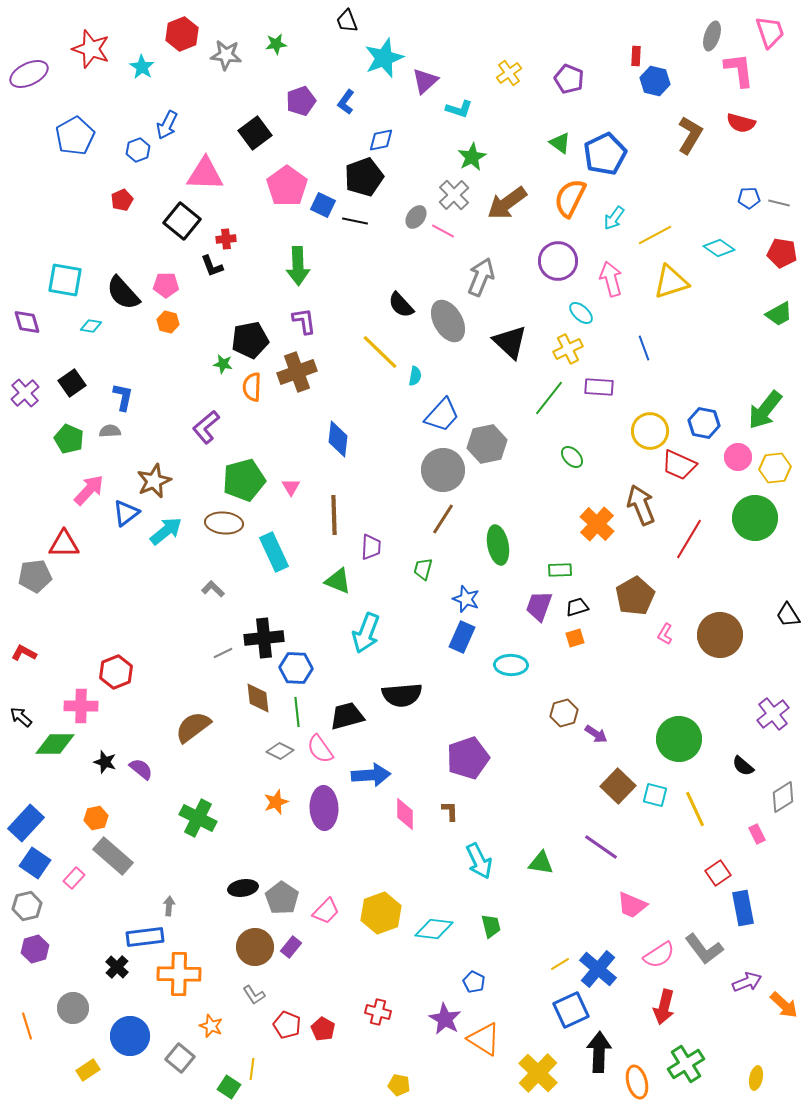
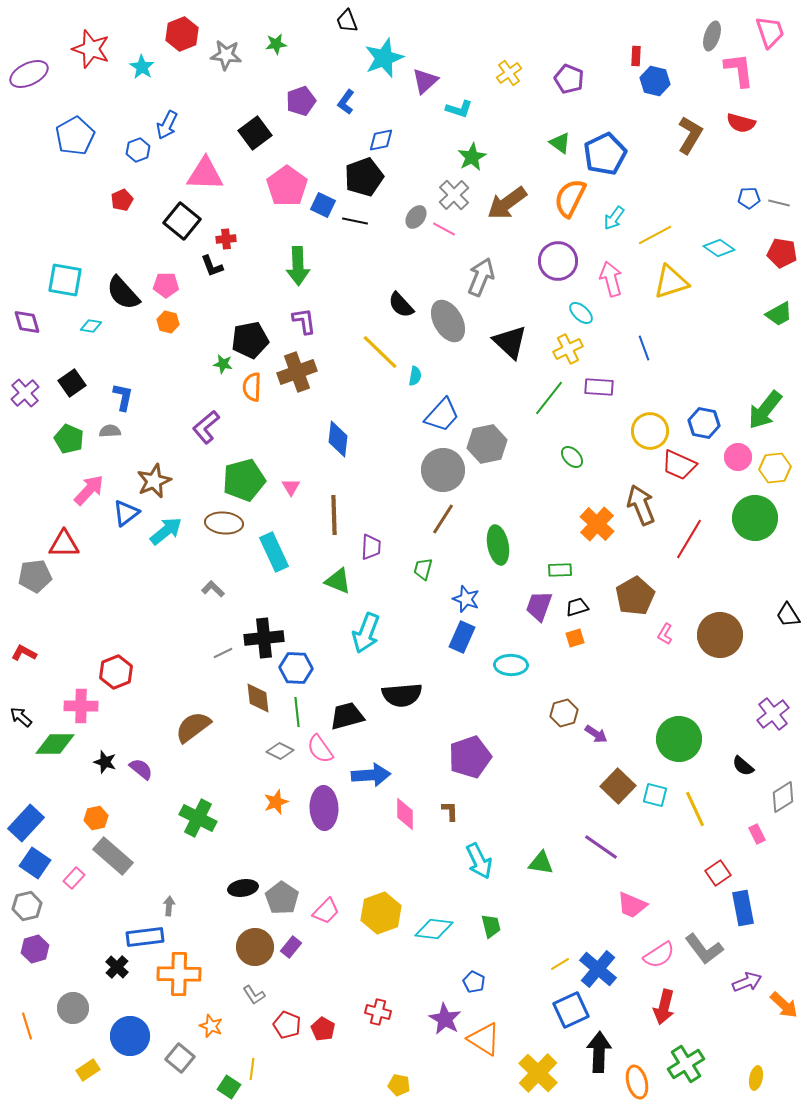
pink line at (443, 231): moved 1 px right, 2 px up
purple pentagon at (468, 758): moved 2 px right, 1 px up
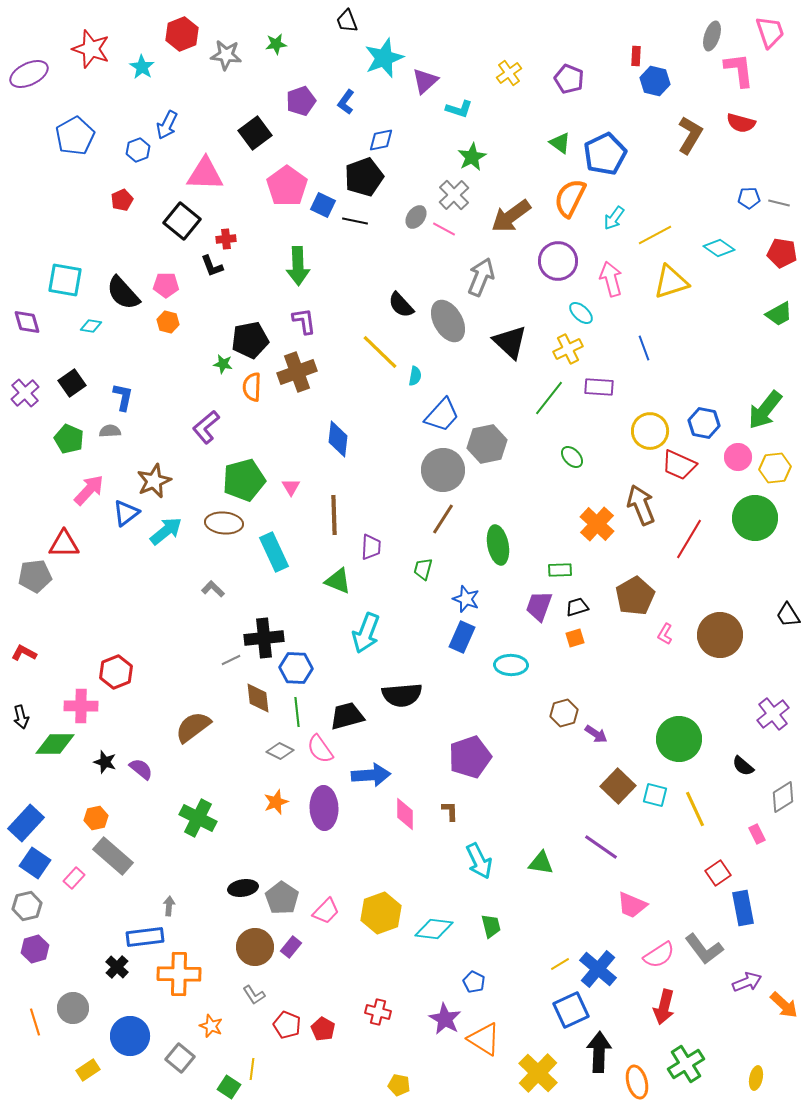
brown arrow at (507, 203): moved 4 px right, 13 px down
gray line at (223, 653): moved 8 px right, 7 px down
black arrow at (21, 717): rotated 145 degrees counterclockwise
orange line at (27, 1026): moved 8 px right, 4 px up
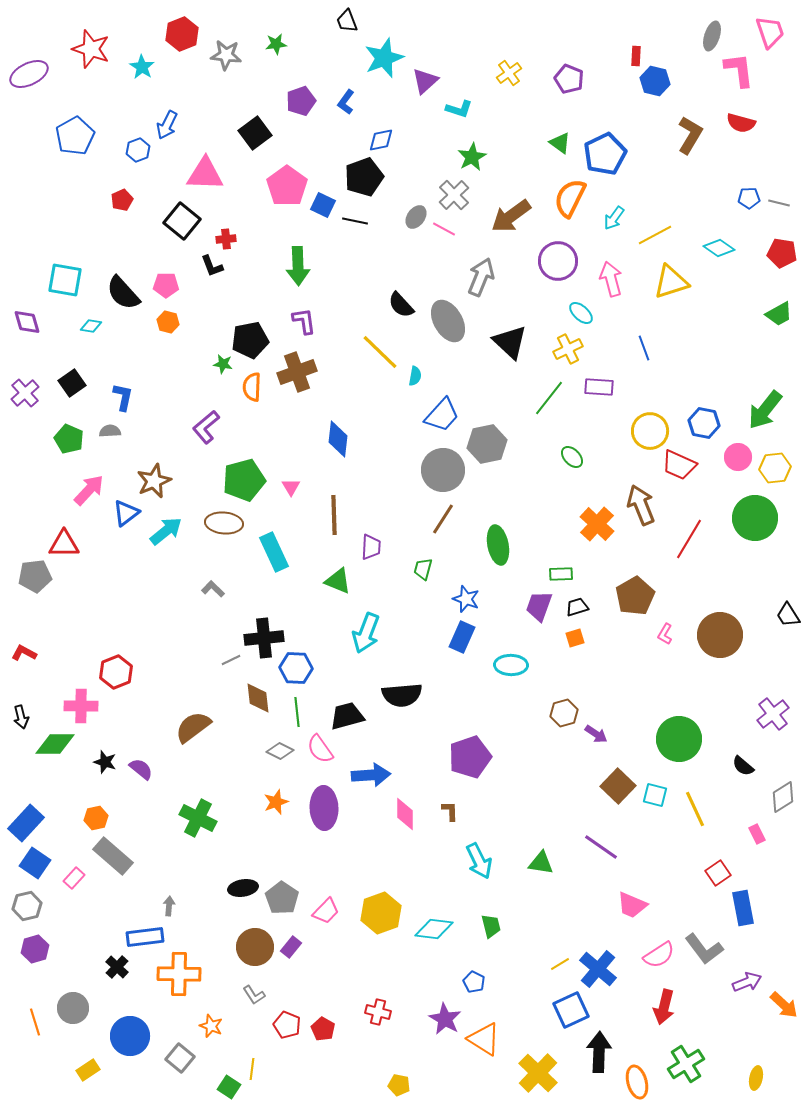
green rectangle at (560, 570): moved 1 px right, 4 px down
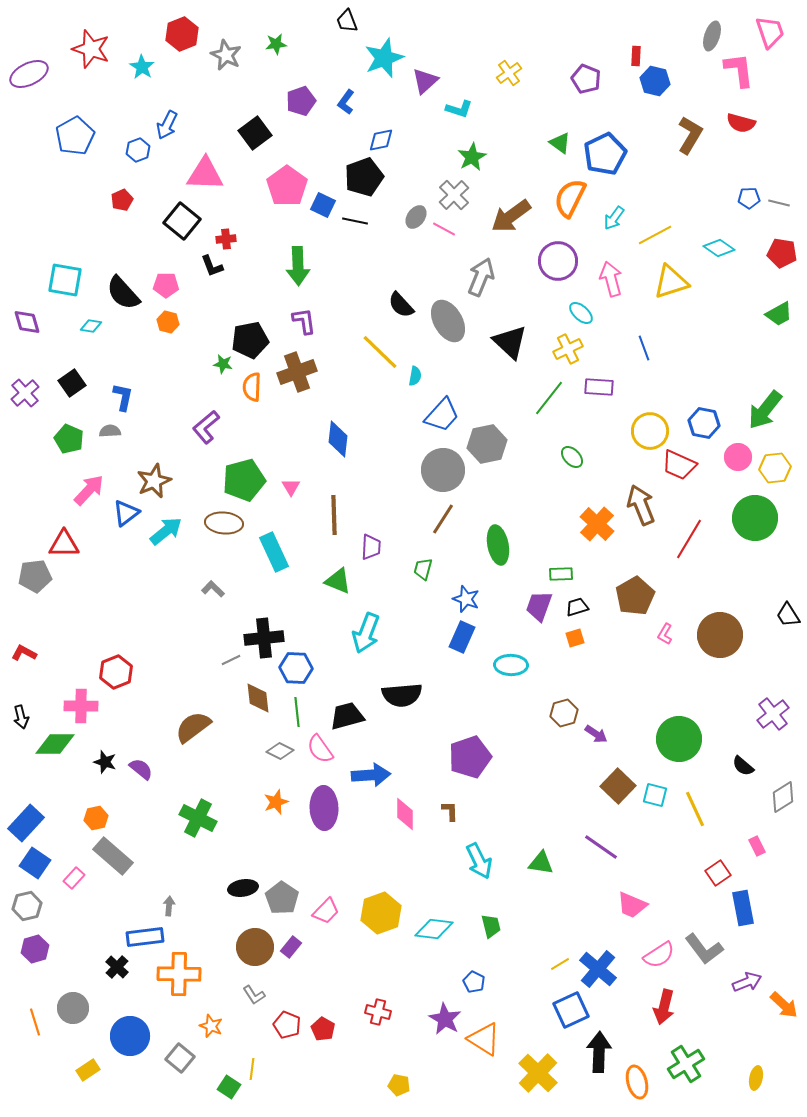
gray star at (226, 55): rotated 20 degrees clockwise
purple pentagon at (569, 79): moved 17 px right
pink rectangle at (757, 834): moved 12 px down
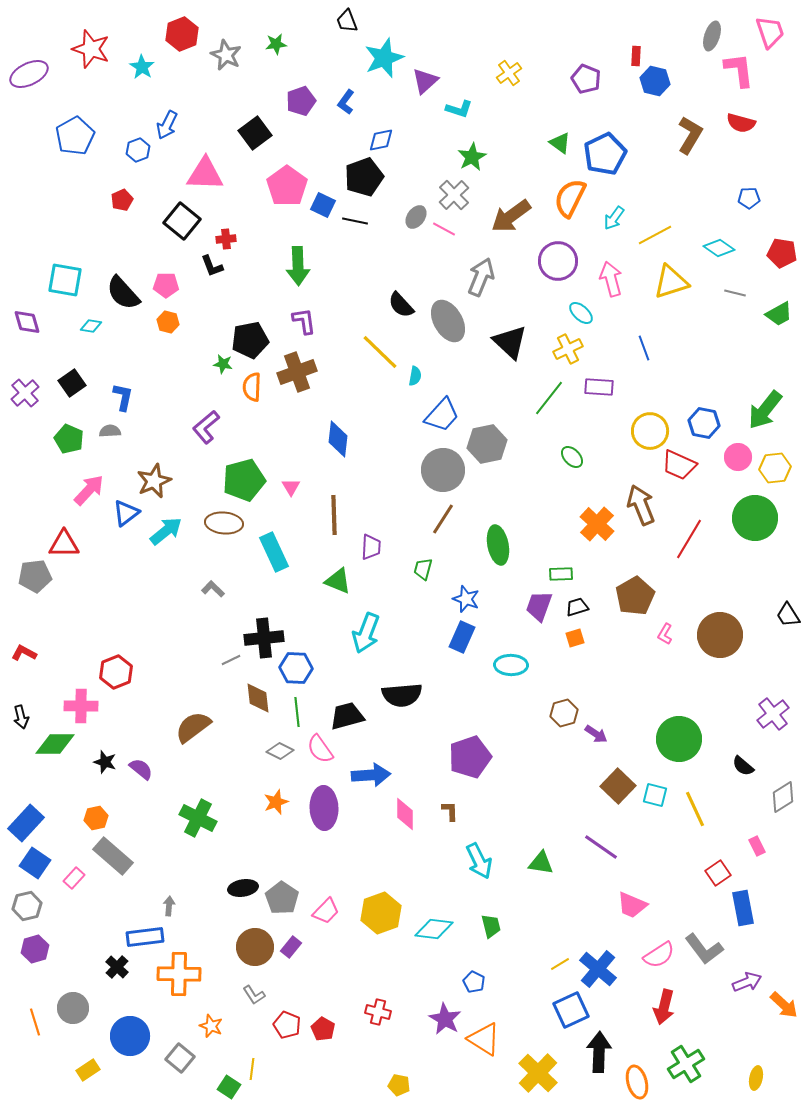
gray line at (779, 203): moved 44 px left, 90 px down
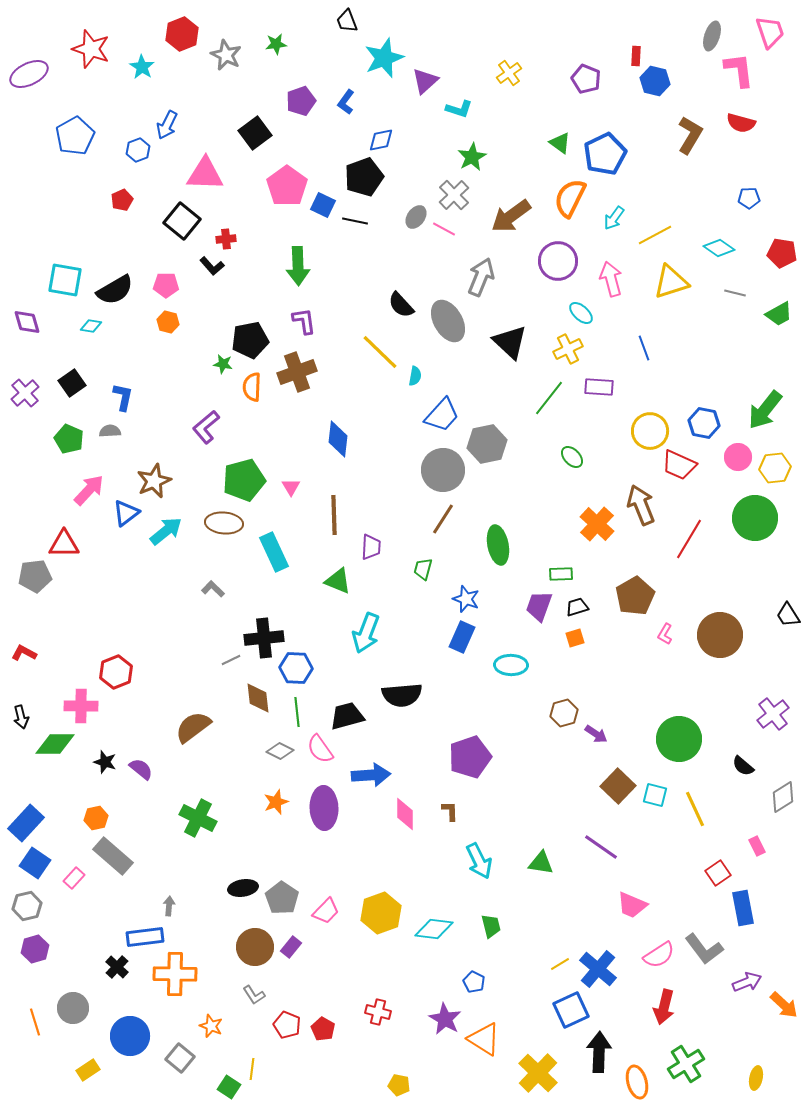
black L-shape at (212, 266): rotated 20 degrees counterclockwise
black semicircle at (123, 293): moved 8 px left, 3 px up; rotated 78 degrees counterclockwise
orange cross at (179, 974): moved 4 px left
